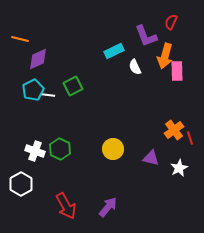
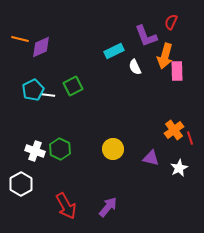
purple diamond: moved 3 px right, 12 px up
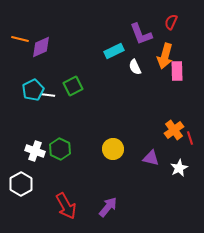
purple L-shape: moved 5 px left, 2 px up
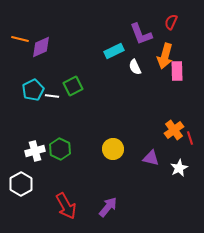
white line: moved 4 px right, 1 px down
white cross: rotated 36 degrees counterclockwise
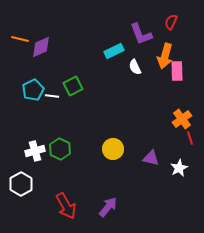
orange cross: moved 8 px right, 11 px up
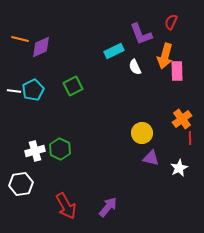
white line: moved 38 px left, 5 px up
red line: rotated 16 degrees clockwise
yellow circle: moved 29 px right, 16 px up
white hexagon: rotated 20 degrees clockwise
